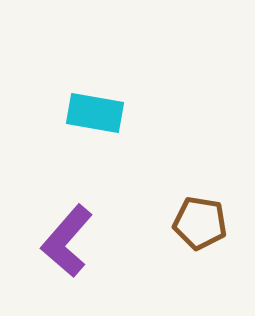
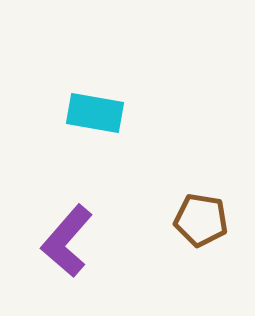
brown pentagon: moved 1 px right, 3 px up
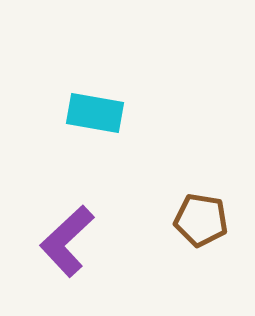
purple L-shape: rotated 6 degrees clockwise
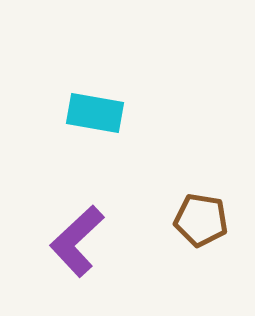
purple L-shape: moved 10 px right
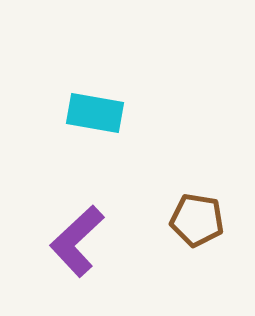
brown pentagon: moved 4 px left
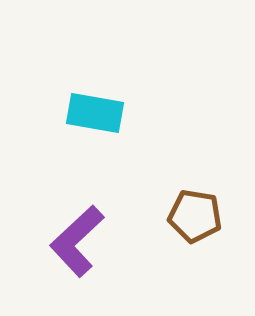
brown pentagon: moved 2 px left, 4 px up
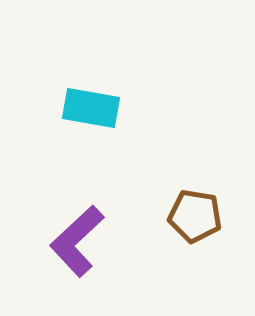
cyan rectangle: moved 4 px left, 5 px up
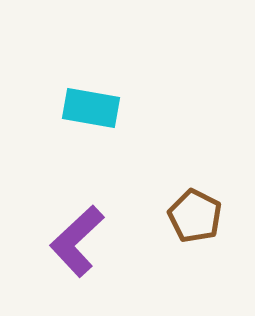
brown pentagon: rotated 18 degrees clockwise
